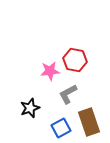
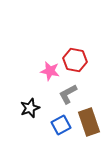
pink star: rotated 18 degrees clockwise
blue square: moved 3 px up
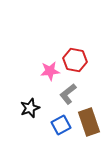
pink star: rotated 18 degrees counterclockwise
gray L-shape: rotated 10 degrees counterclockwise
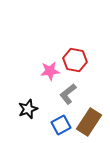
black star: moved 2 px left, 1 px down
brown rectangle: rotated 52 degrees clockwise
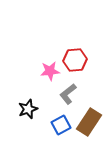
red hexagon: rotated 15 degrees counterclockwise
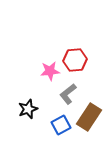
brown rectangle: moved 5 px up
